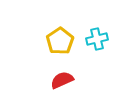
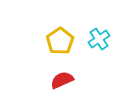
cyan cross: moved 2 px right; rotated 20 degrees counterclockwise
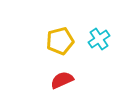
yellow pentagon: rotated 20 degrees clockwise
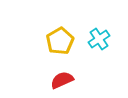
yellow pentagon: rotated 16 degrees counterclockwise
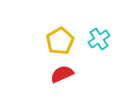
red semicircle: moved 6 px up
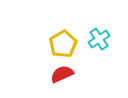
yellow pentagon: moved 3 px right, 3 px down
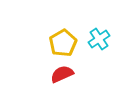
yellow pentagon: moved 1 px up
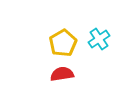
red semicircle: rotated 15 degrees clockwise
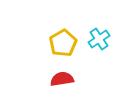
red semicircle: moved 5 px down
